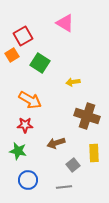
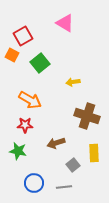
orange square: rotated 32 degrees counterclockwise
green square: rotated 18 degrees clockwise
blue circle: moved 6 px right, 3 px down
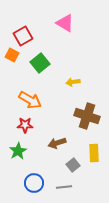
brown arrow: moved 1 px right
green star: rotated 30 degrees clockwise
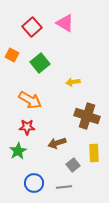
red square: moved 9 px right, 9 px up; rotated 12 degrees counterclockwise
red star: moved 2 px right, 2 px down
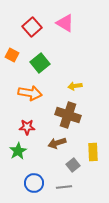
yellow arrow: moved 2 px right, 4 px down
orange arrow: moved 7 px up; rotated 20 degrees counterclockwise
brown cross: moved 19 px left, 1 px up
yellow rectangle: moved 1 px left, 1 px up
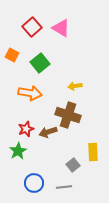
pink triangle: moved 4 px left, 5 px down
red star: moved 1 px left, 2 px down; rotated 21 degrees counterclockwise
brown arrow: moved 9 px left, 11 px up
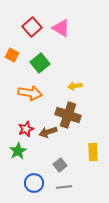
gray square: moved 13 px left
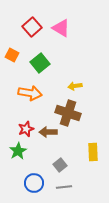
brown cross: moved 2 px up
brown arrow: rotated 18 degrees clockwise
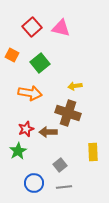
pink triangle: rotated 18 degrees counterclockwise
